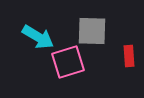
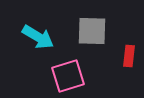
red rectangle: rotated 10 degrees clockwise
pink square: moved 14 px down
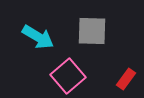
red rectangle: moved 3 px left, 23 px down; rotated 30 degrees clockwise
pink square: rotated 24 degrees counterclockwise
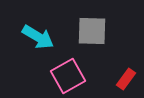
pink square: rotated 12 degrees clockwise
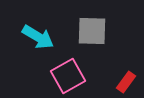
red rectangle: moved 3 px down
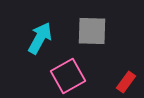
cyan arrow: moved 2 px right, 1 px down; rotated 92 degrees counterclockwise
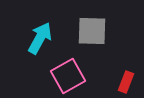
red rectangle: rotated 15 degrees counterclockwise
